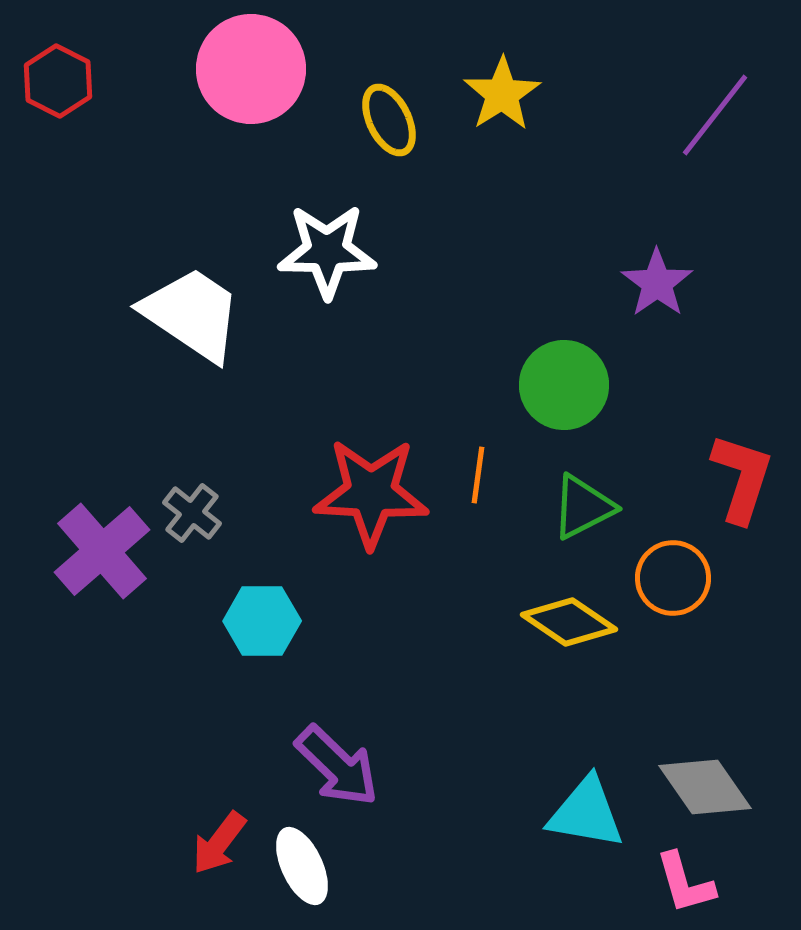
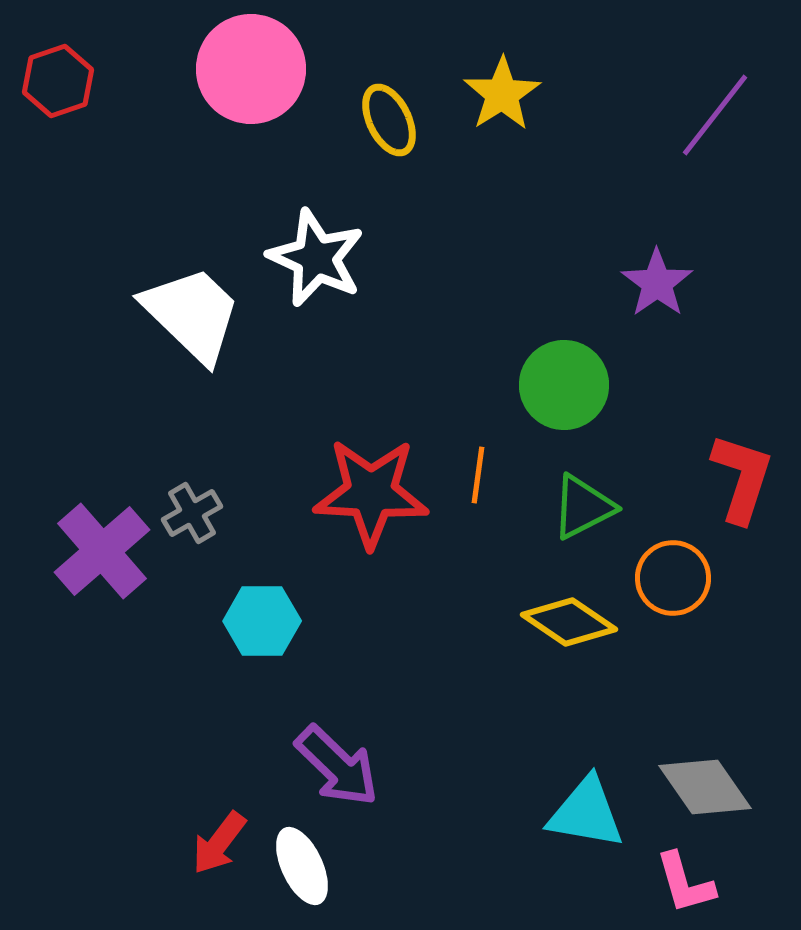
red hexagon: rotated 14 degrees clockwise
white star: moved 11 px left, 7 px down; rotated 24 degrees clockwise
white trapezoid: rotated 10 degrees clockwise
gray cross: rotated 22 degrees clockwise
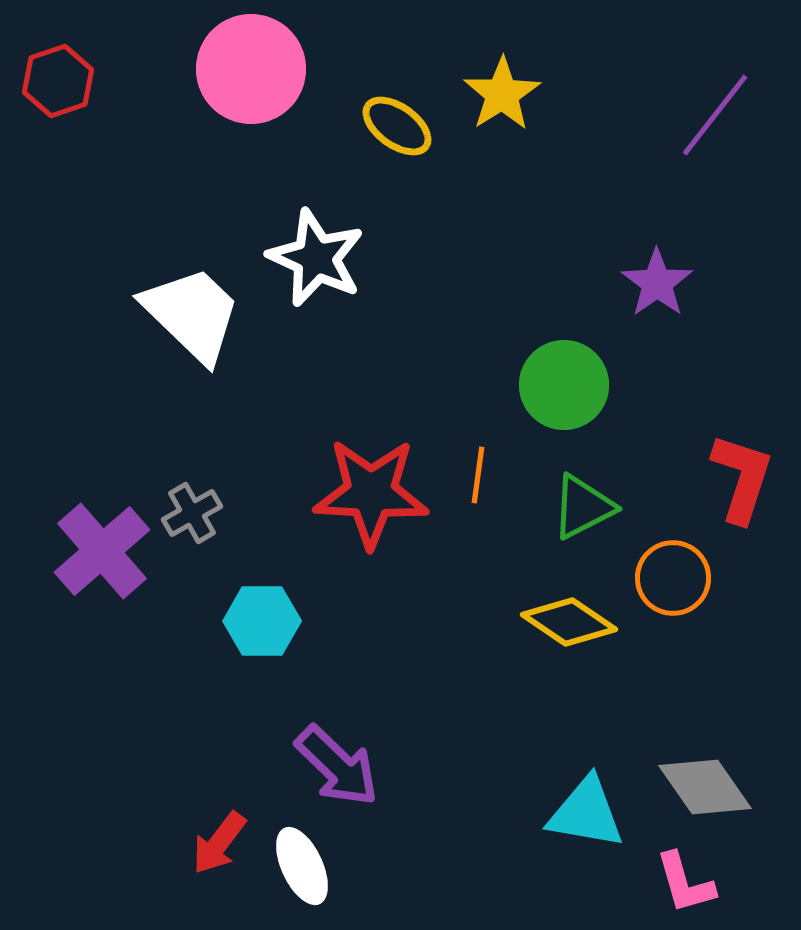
yellow ellipse: moved 8 px right, 6 px down; rotated 28 degrees counterclockwise
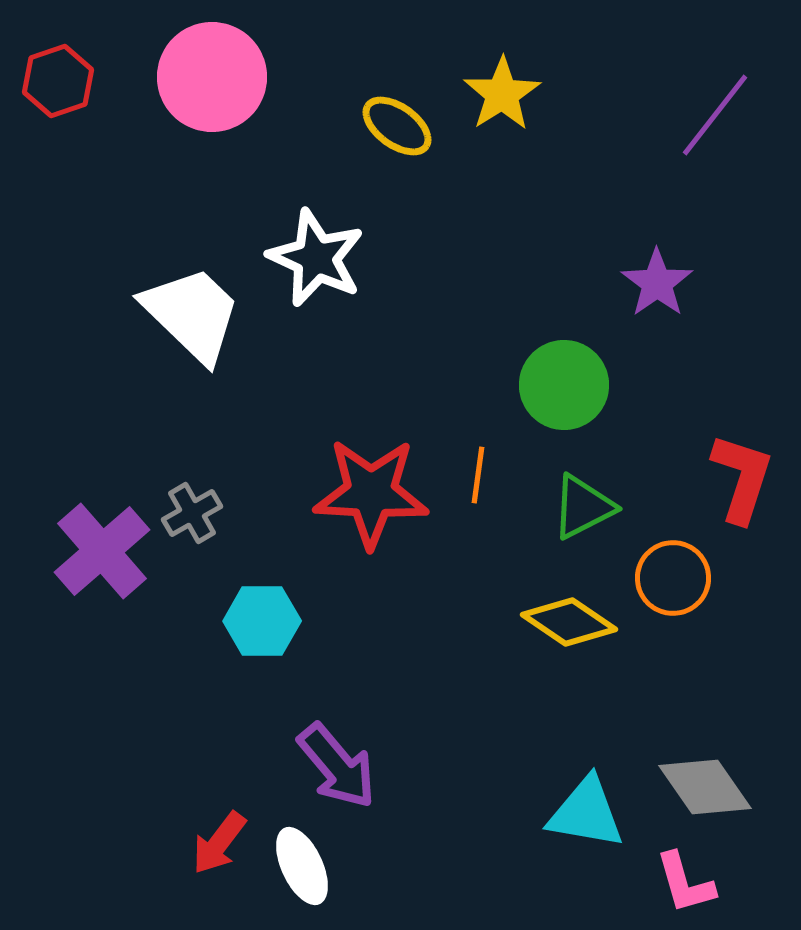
pink circle: moved 39 px left, 8 px down
purple arrow: rotated 6 degrees clockwise
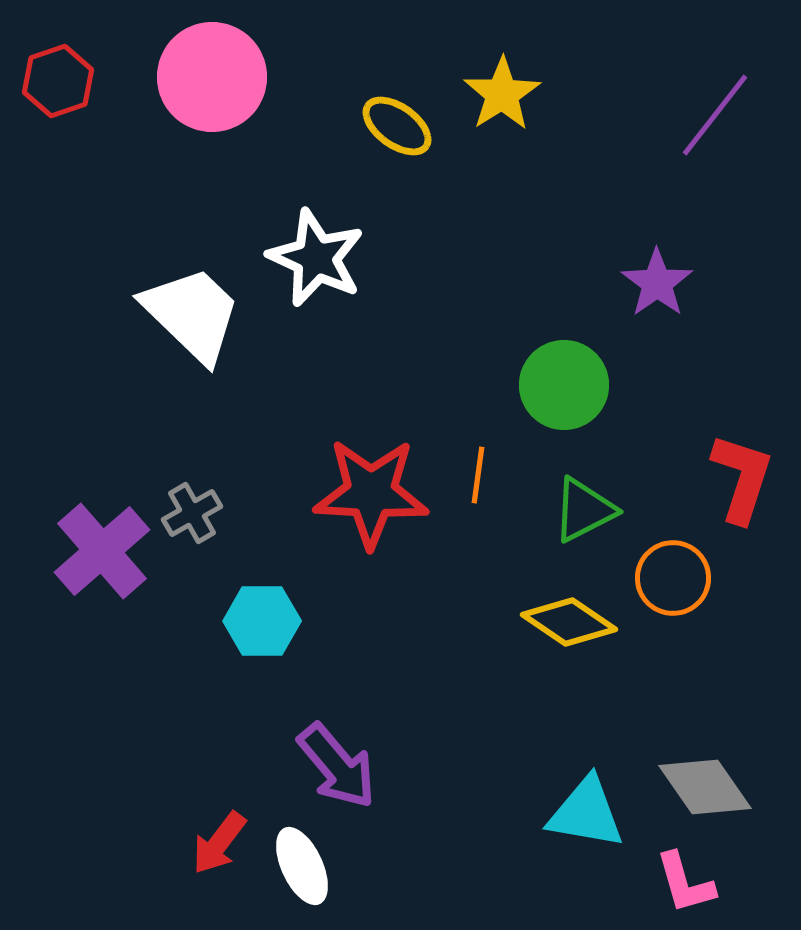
green triangle: moved 1 px right, 3 px down
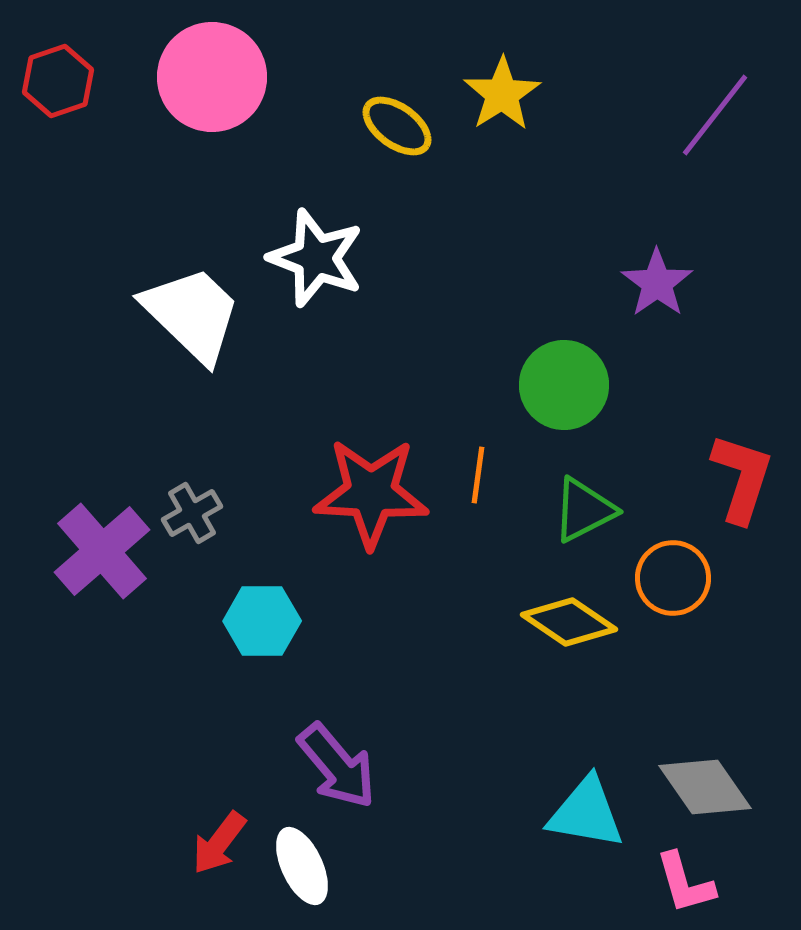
white star: rotated 4 degrees counterclockwise
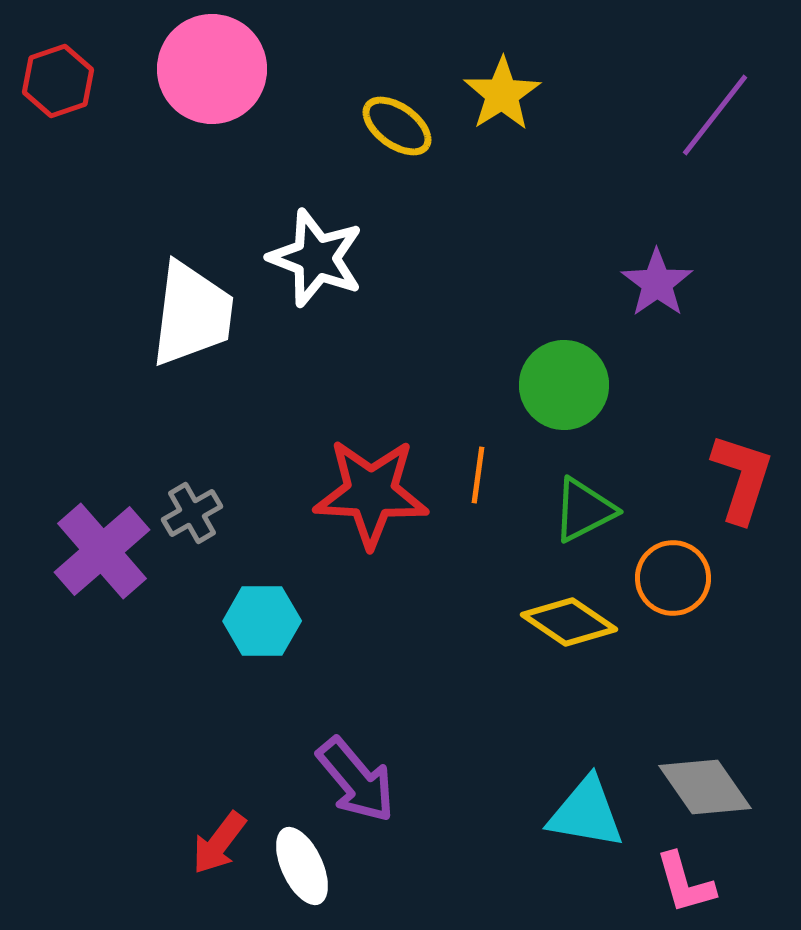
pink circle: moved 8 px up
white trapezoid: rotated 53 degrees clockwise
purple arrow: moved 19 px right, 14 px down
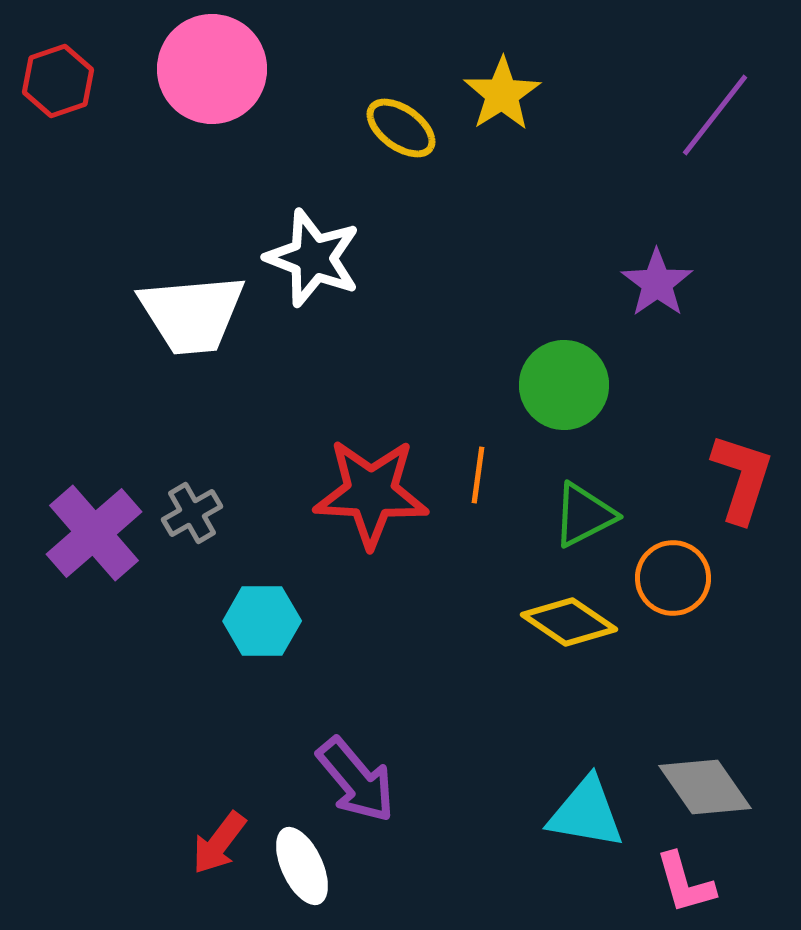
yellow ellipse: moved 4 px right, 2 px down
white star: moved 3 px left
white trapezoid: rotated 78 degrees clockwise
green triangle: moved 5 px down
purple cross: moved 8 px left, 18 px up
